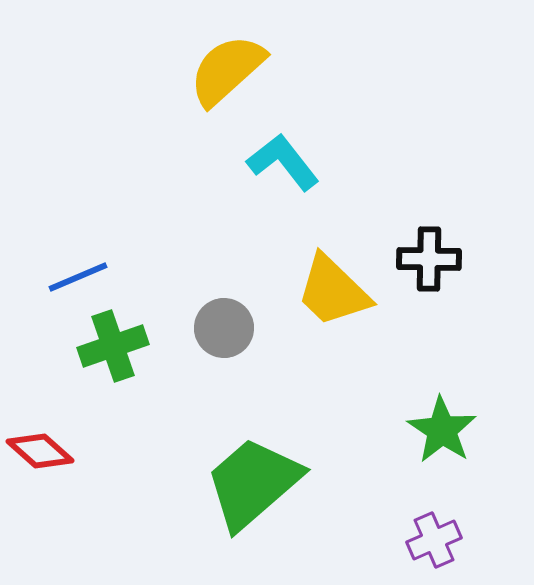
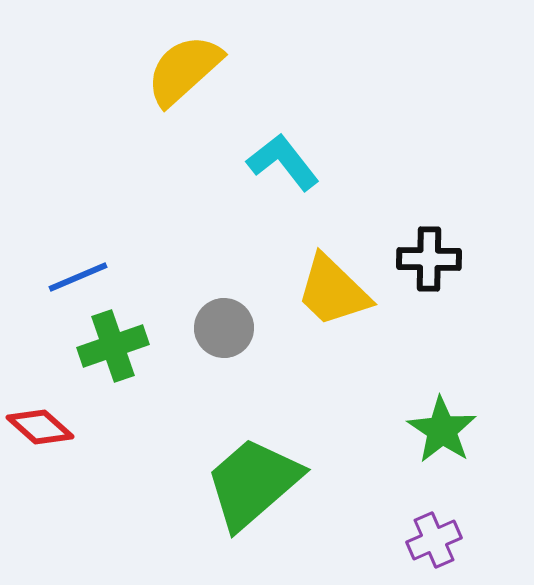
yellow semicircle: moved 43 px left
red diamond: moved 24 px up
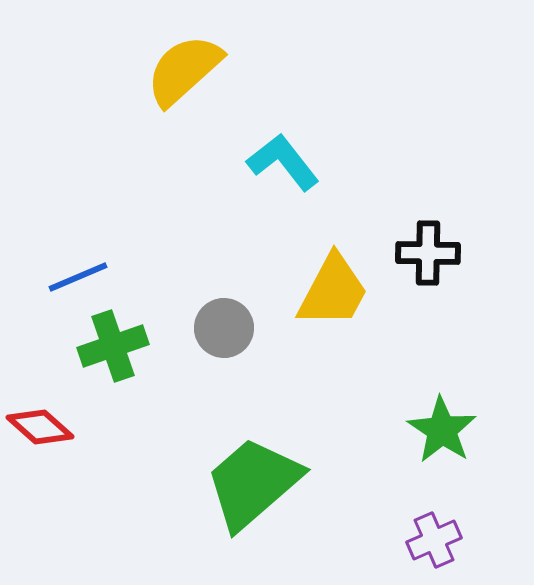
black cross: moved 1 px left, 6 px up
yellow trapezoid: rotated 106 degrees counterclockwise
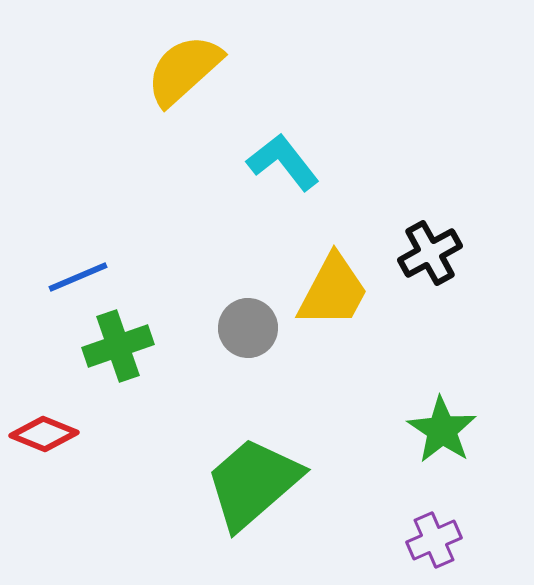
black cross: moved 2 px right; rotated 30 degrees counterclockwise
gray circle: moved 24 px right
green cross: moved 5 px right
red diamond: moved 4 px right, 7 px down; rotated 20 degrees counterclockwise
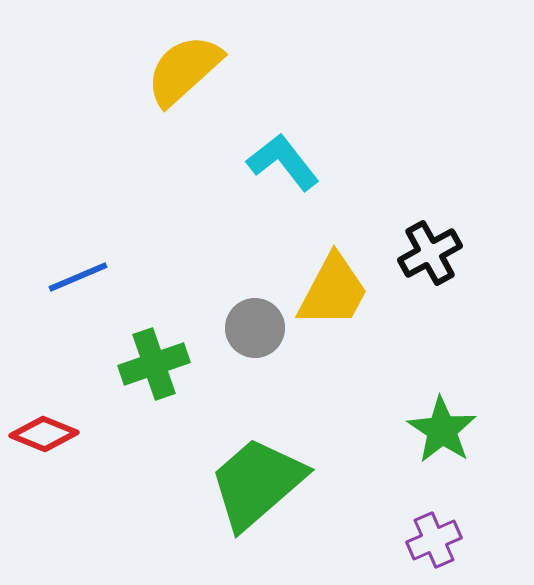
gray circle: moved 7 px right
green cross: moved 36 px right, 18 px down
green trapezoid: moved 4 px right
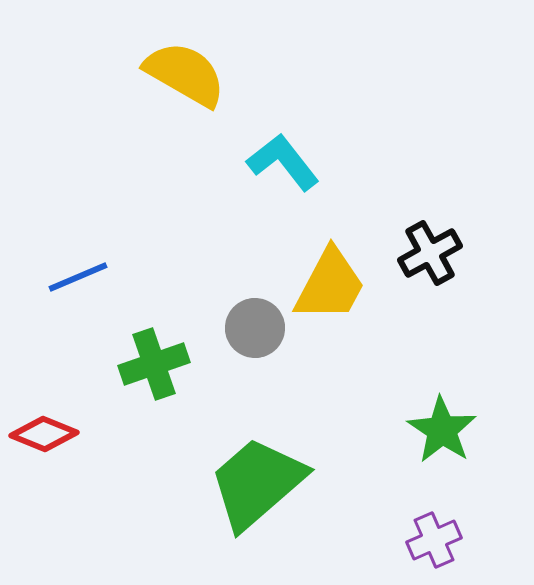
yellow semicircle: moved 1 px right, 4 px down; rotated 72 degrees clockwise
yellow trapezoid: moved 3 px left, 6 px up
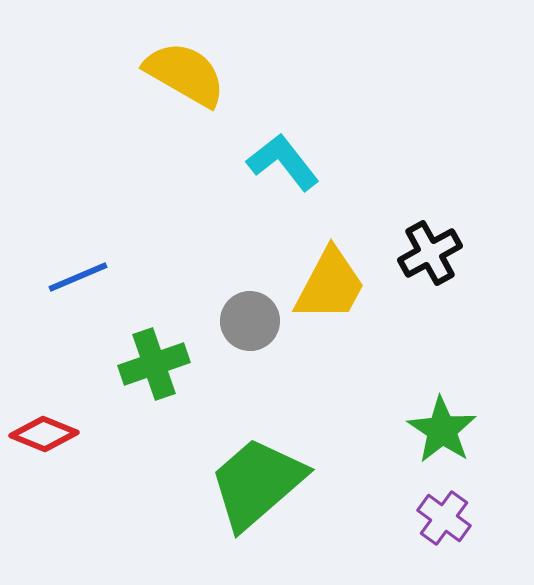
gray circle: moved 5 px left, 7 px up
purple cross: moved 10 px right, 22 px up; rotated 30 degrees counterclockwise
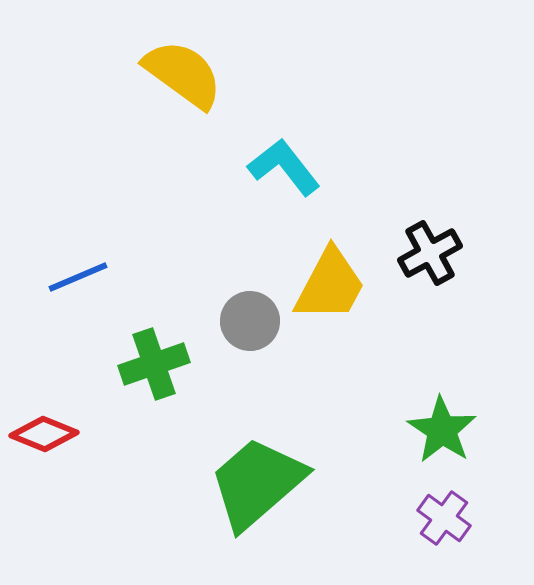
yellow semicircle: moved 2 px left; rotated 6 degrees clockwise
cyan L-shape: moved 1 px right, 5 px down
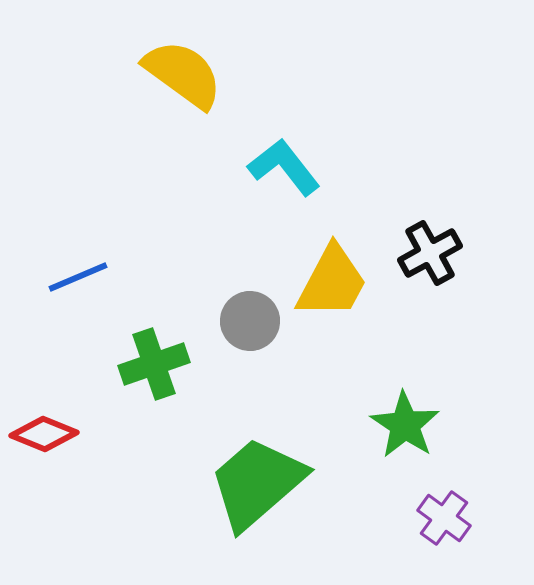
yellow trapezoid: moved 2 px right, 3 px up
green star: moved 37 px left, 5 px up
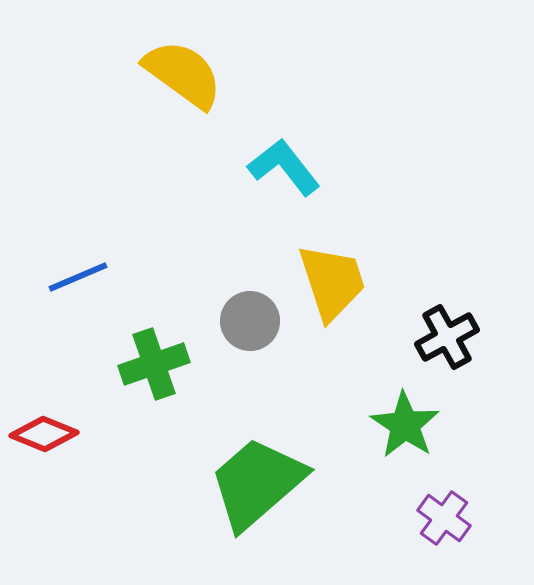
black cross: moved 17 px right, 84 px down
yellow trapezoid: rotated 46 degrees counterclockwise
